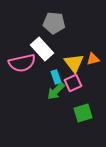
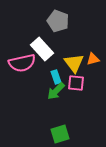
gray pentagon: moved 4 px right, 2 px up; rotated 15 degrees clockwise
pink square: moved 3 px right; rotated 30 degrees clockwise
green square: moved 23 px left, 21 px down
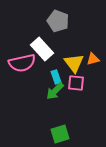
green arrow: moved 1 px left
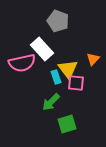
orange triangle: rotated 32 degrees counterclockwise
yellow triangle: moved 6 px left, 6 px down
green arrow: moved 4 px left, 11 px down
green square: moved 7 px right, 10 px up
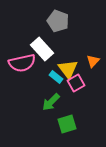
orange triangle: moved 2 px down
cyan rectangle: rotated 32 degrees counterclockwise
pink square: rotated 36 degrees counterclockwise
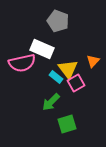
white rectangle: rotated 25 degrees counterclockwise
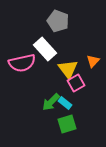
white rectangle: moved 3 px right; rotated 25 degrees clockwise
cyan rectangle: moved 9 px right, 26 px down
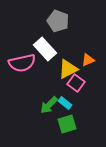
orange triangle: moved 5 px left, 1 px up; rotated 24 degrees clockwise
yellow triangle: rotated 40 degrees clockwise
pink square: rotated 24 degrees counterclockwise
green arrow: moved 2 px left, 3 px down
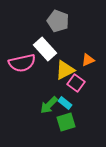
yellow triangle: moved 3 px left, 1 px down
green square: moved 1 px left, 2 px up
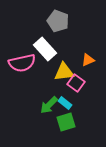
yellow triangle: moved 1 px left, 2 px down; rotated 20 degrees clockwise
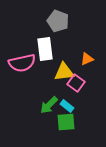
white rectangle: rotated 35 degrees clockwise
orange triangle: moved 1 px left, 1 px up
cyan rectangle: moved 2 px right, 3 px down
green square: rotated 12 degrees clockwise
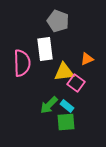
pink semicircle: rotated 80 degrees counterclockwise
